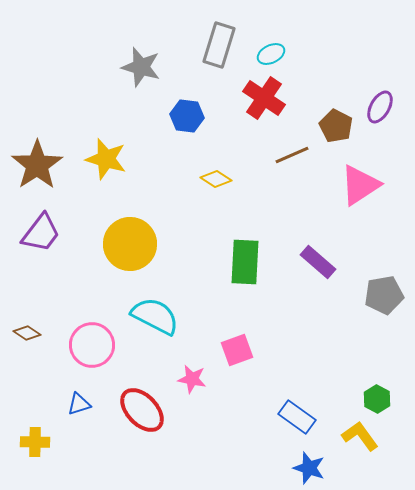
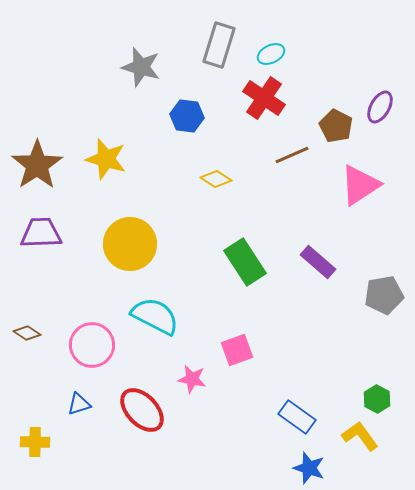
purple trapezoid: rotated 129 degrees counterclockwise
green rectangle: rotated 36 degrees counterclockwise
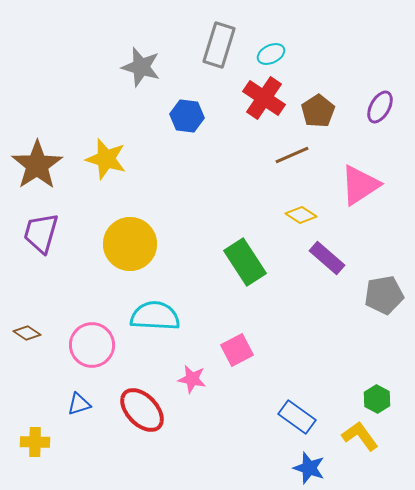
brown pentagon: moved 18 px left, 15 px up; rotated 12 degrees clockwise
yellow diamond: moved 85 px right, 36 px down
purple trapezoid: rotated 72 degrees counterclockwise
purple rectangle: moved 9 px right, 4 px up
cyan semicircle: rotated 24 degrees counterclockwise
pink square: rotated 8 degrees counterclockwise
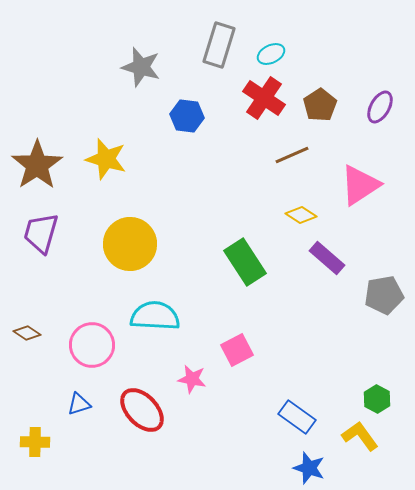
brown pentagon: moved 2 px right, 6 px up
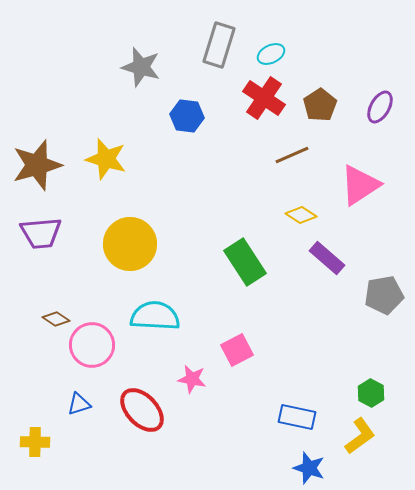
brown star: rotated 18 degrees clockwise
purple trapezoid: rotated 111 degrees counterclockwise
brown diamond: moved 29 px right, 14 px up
green hexagon: moved 6 px left, 6 px up
blue rectangle: rotated 24 degrees counterclockwise
yellow L-shape: rotated 90 degrees clockwise
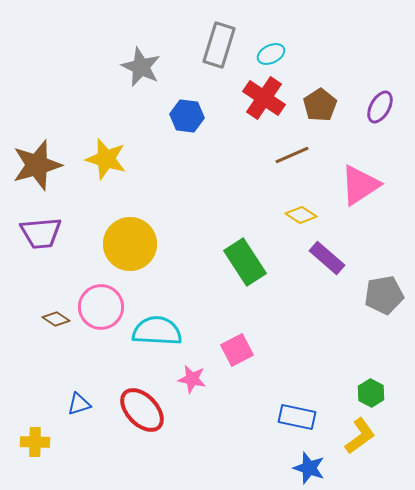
gray star: rotated 9 degrees clockwise
cyan semicircle: moved 2 px right, 15 px down
pink circle: moved 9 px right, 38 px up
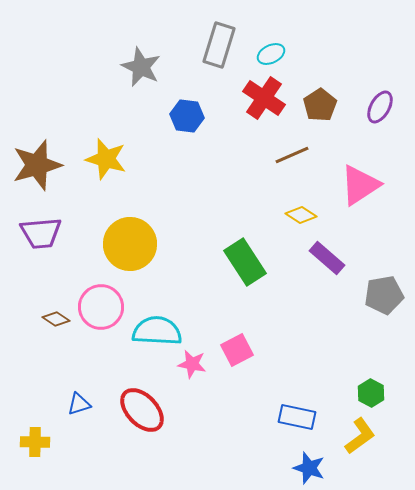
pink star: moved 15 px up
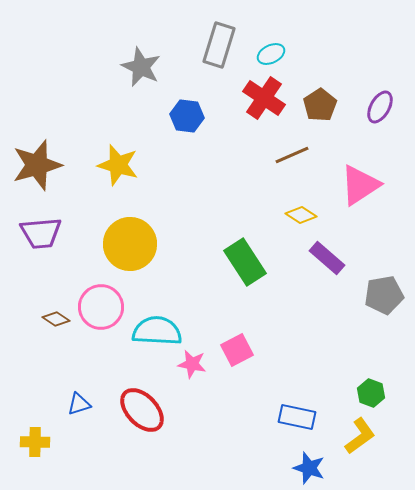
yellow star: moved 12 px right, 6 px down
green hexagon: rotated 8 degrees counterclockwise
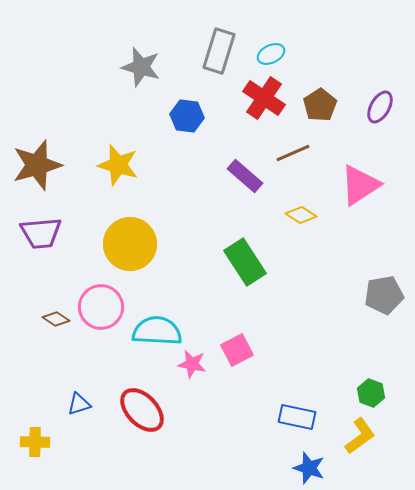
gray rectangle: moved 6 px down
gray star: rotated 9 degrees counterclockwise
brown line: moved 1 px right, 2 px up
purple rectangle: moved 82 px left, 82 px up
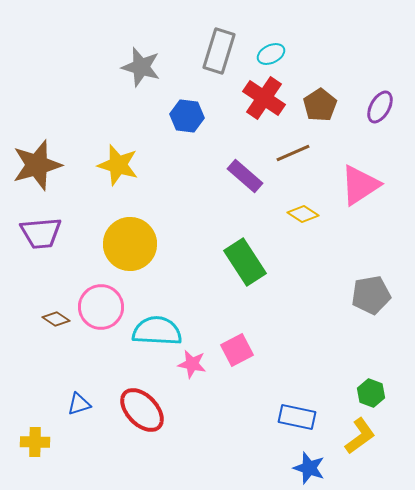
yellow diamond: moved 2 px right, 1 px up
gray pentagon: moved 13 px left
